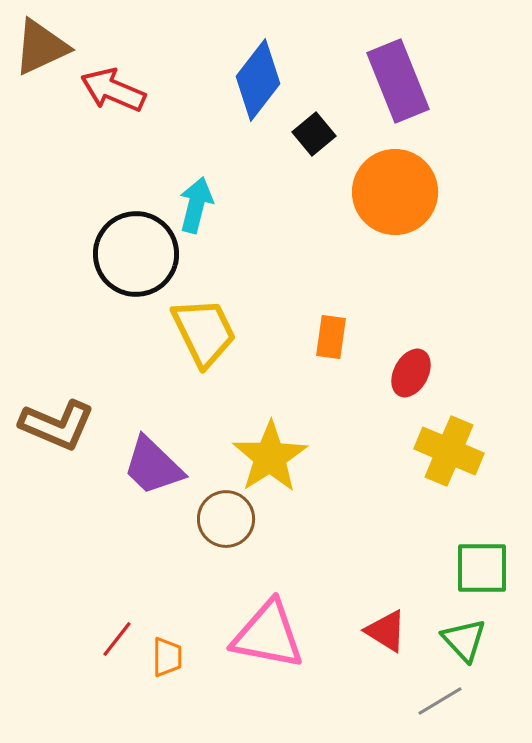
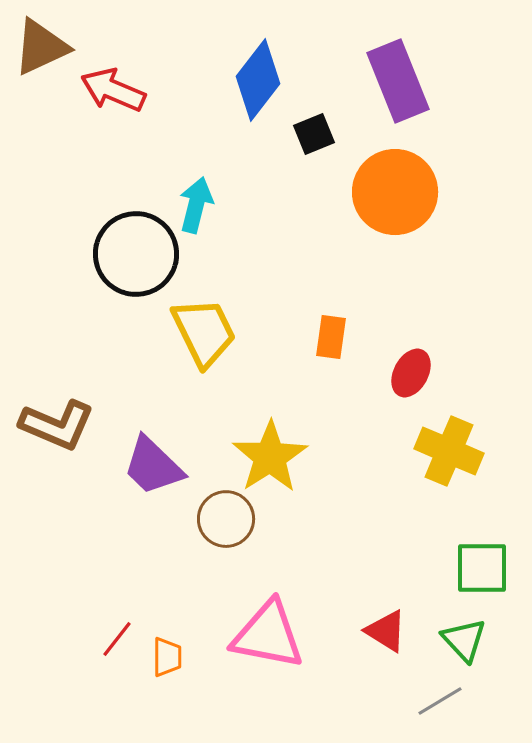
black square: rotated 18 degrees clockwise
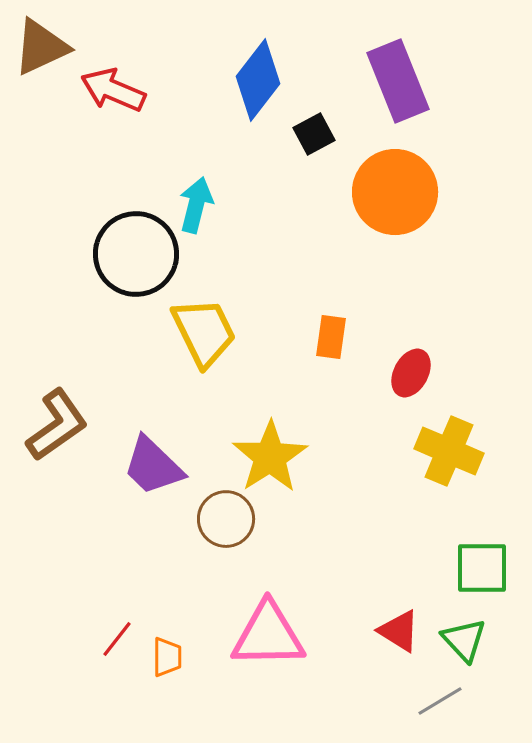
black square: rotated 6 degrees counterclockwise
brown L-shape: rotated 58 degrees counterclockwise
red triangle: moved 13 px right
pink triangle: rotated 12 degrees counterclockwise
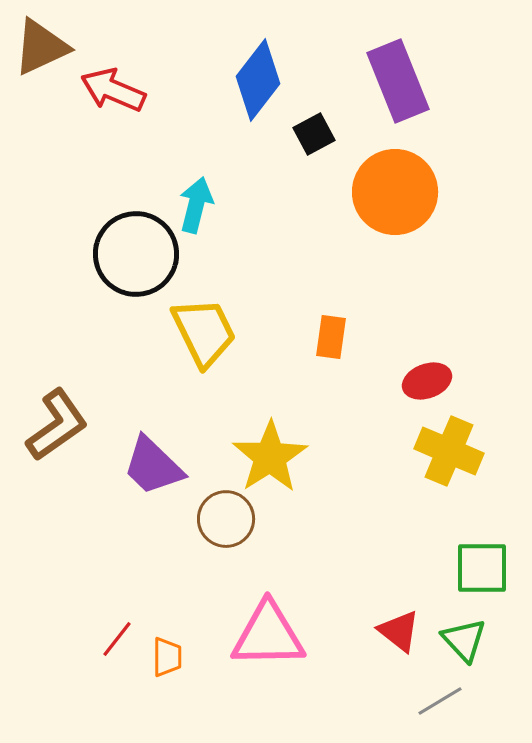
red ellipse: moved 16 px right, 8 px down; rotated 42 degrees clockwise
red triangle: rotated 6 degrees clockwise
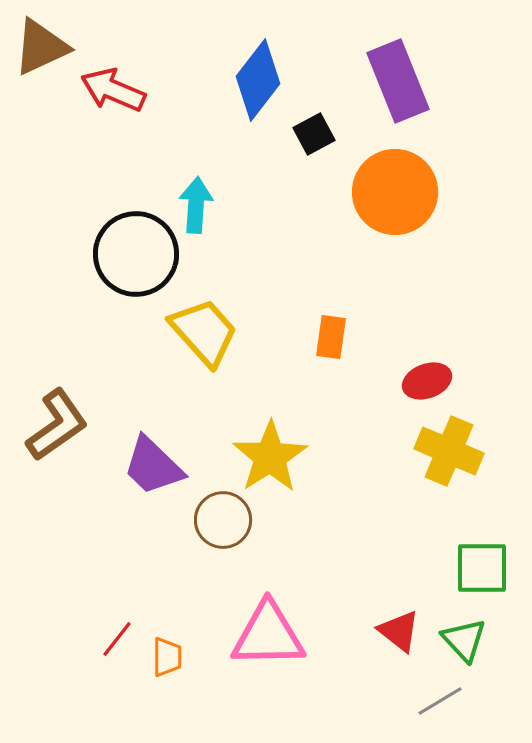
cyan arrow: rotated 10 degrees counterclockwise
yellow trapezoid: rotated 16 degrees counterclockwise
brown circle: moved 3 px left, 1 px down
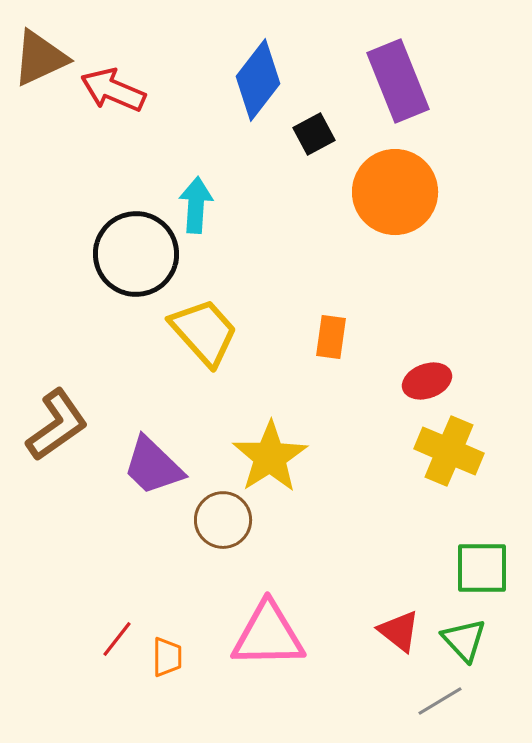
brown triangle: moved 1 px left, 11 px down
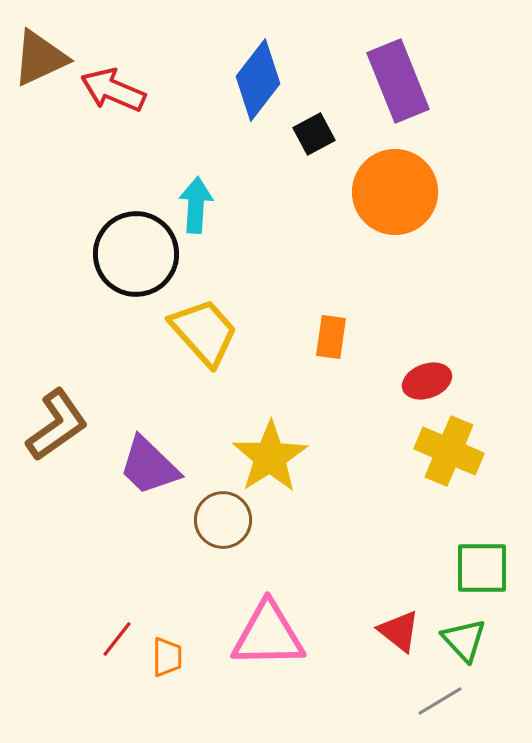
purple trapezoid: moved 4 px left
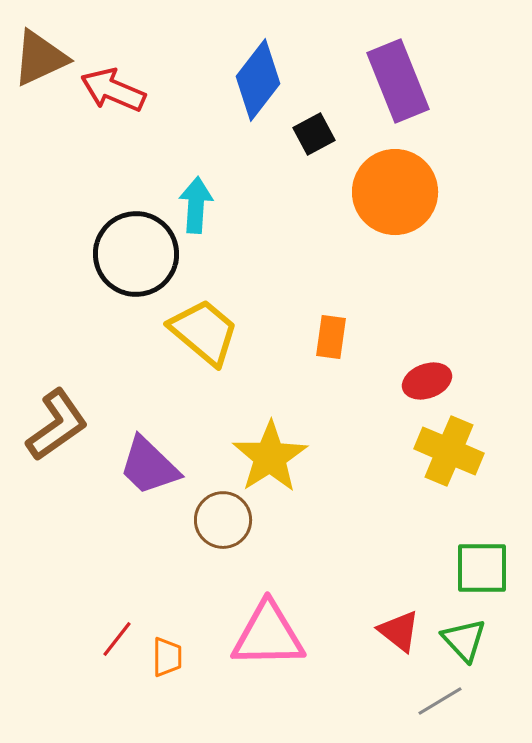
yellow trapezoid: rotated 8 degrees counterclockwise
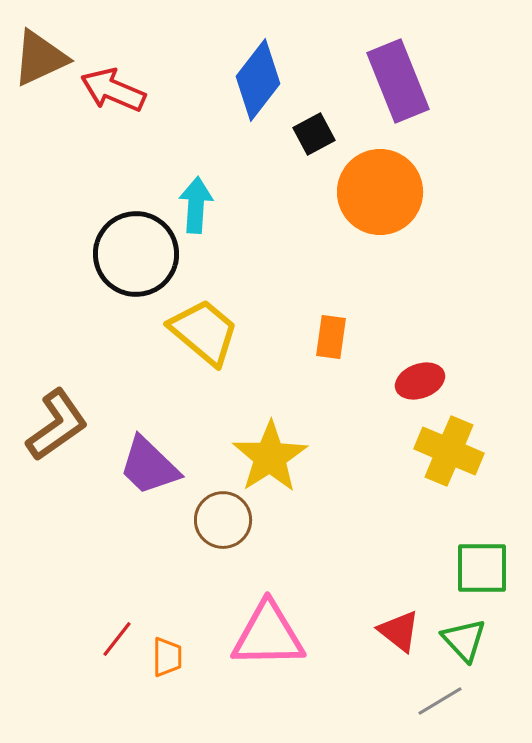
orange circle: moved 15 px left
red ellipse: moved 7 px left
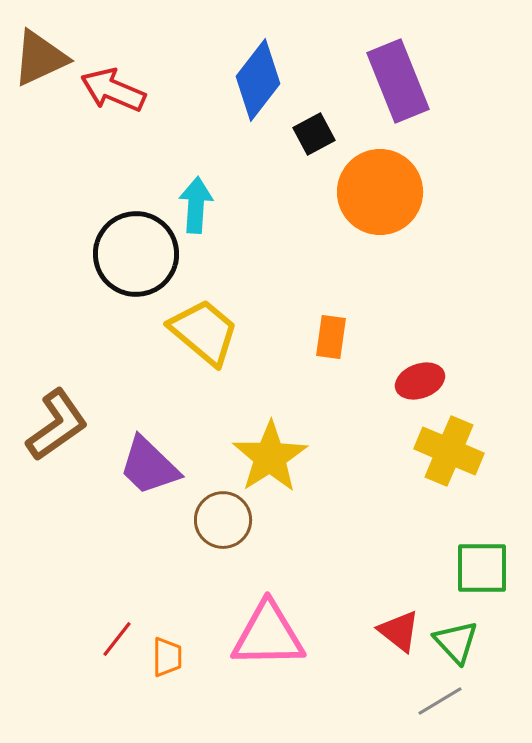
green triangle: moved 8 px left, 2 px down
